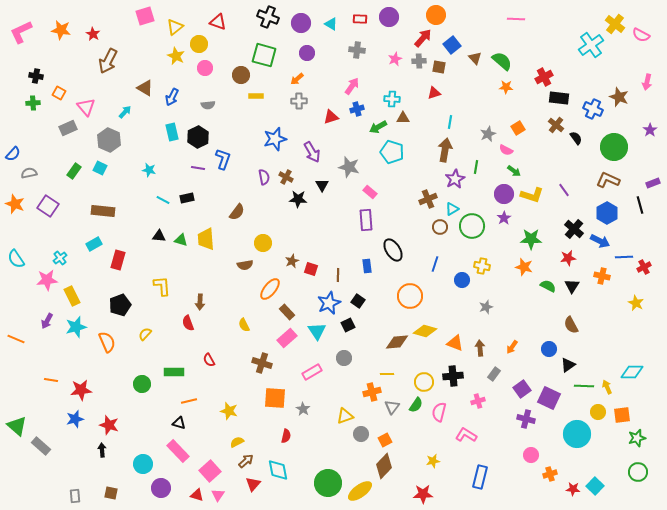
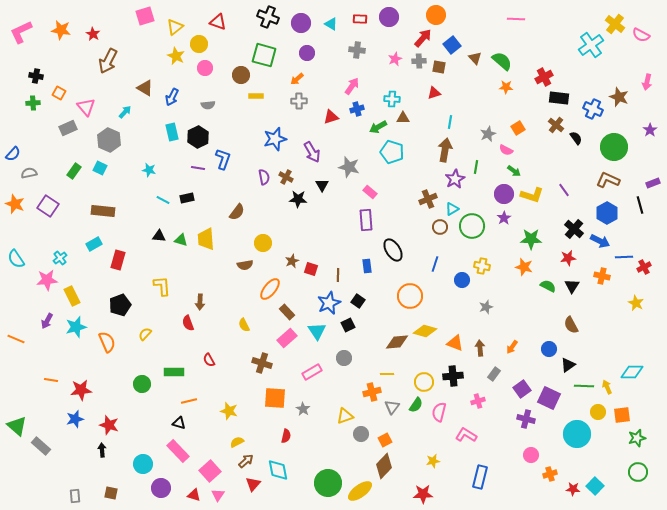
red triangle at (197, 495): moved 3 px left
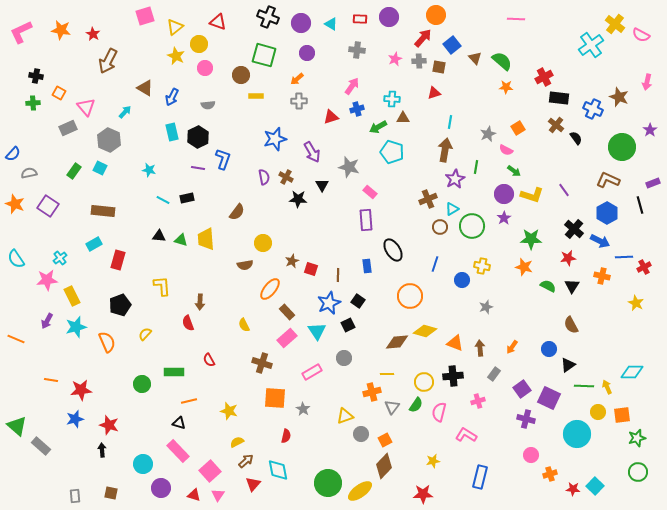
green circle at (614, 147): moved 8 px right
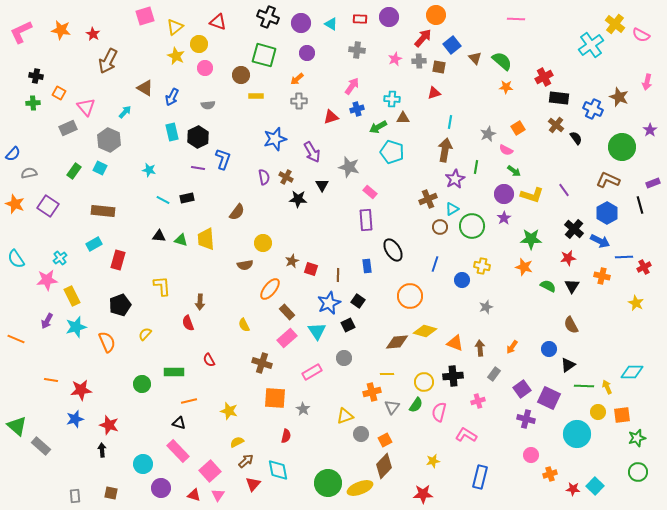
yellow ellipse at (360, 491): moved 3 px up; rotated 15 degrees clockwise
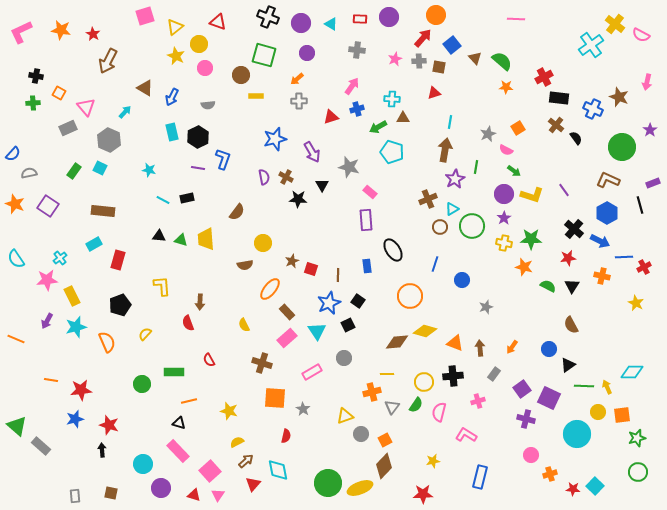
yellow cross at (482, 266): moved 22 px right, 23 px up
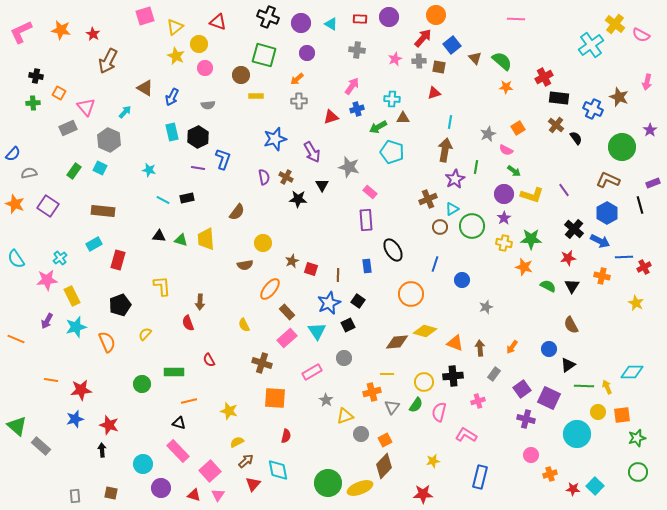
orange circle at (410, 296): moved 1 px right, 2 px up
gray star at (303, 409): moved 23 px right, 9 px up
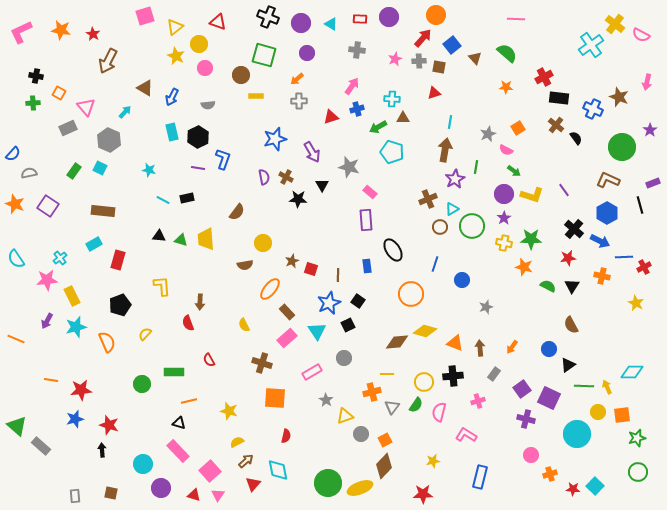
green semicircle at (502, 61): moved 5 px right, 8 px up
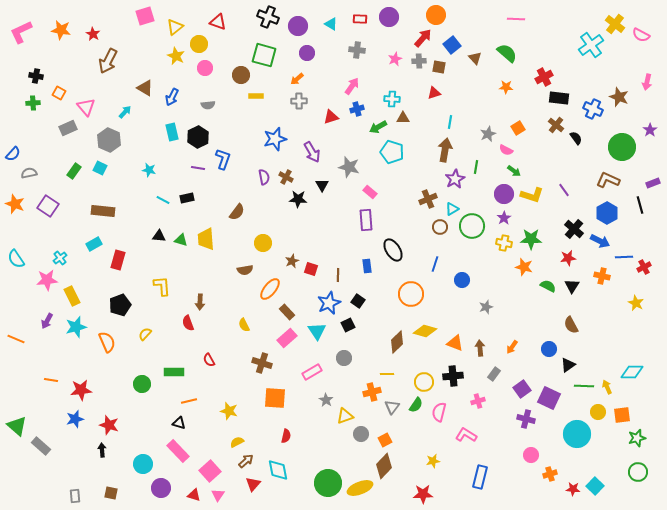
purple circle at (301, 23): moved 3 px left, 3 px down
brown semicircle at (245, 265): moved 5 px down
brown diamond at (397, 342): rotated 40 degrees counterclockwise
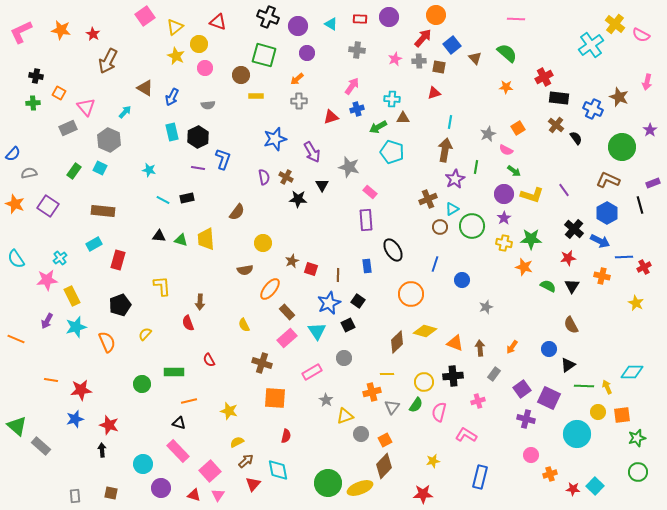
pink square at (145, 16): rotated 18 degrees counterclockwise
